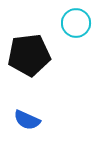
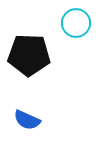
black pentagon: rotated 9 degrees clockwise
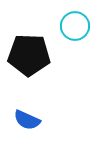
cyan circle: moved 1 px left, 3 px down
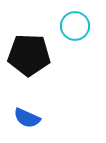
blue semicircle: moved 2 px up
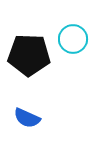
cyan circle: moved 2 px left, 13 px down
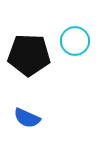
cyan circle: moved 2 px right, 2 px down
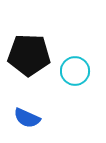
cyan circle: moved 30 px down
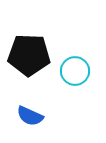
blue semicircle: moved 3 px right, 2 px up
